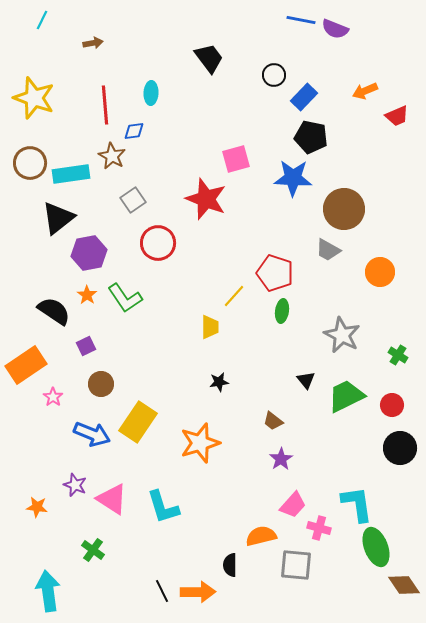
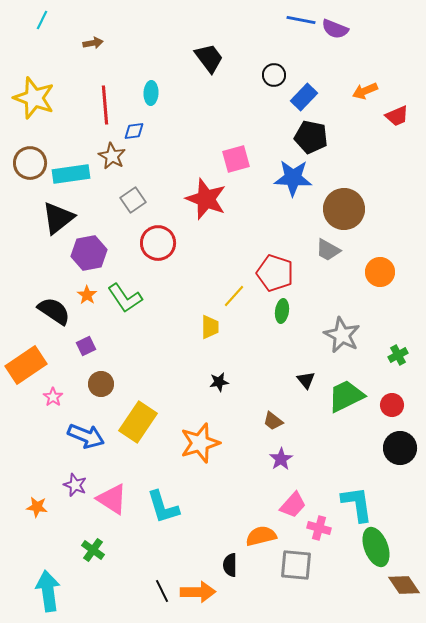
green cross at (398, 355): rotated 30 degrees clockwise
blue arrow at (92, 434): moved 6 px left, 2 px down
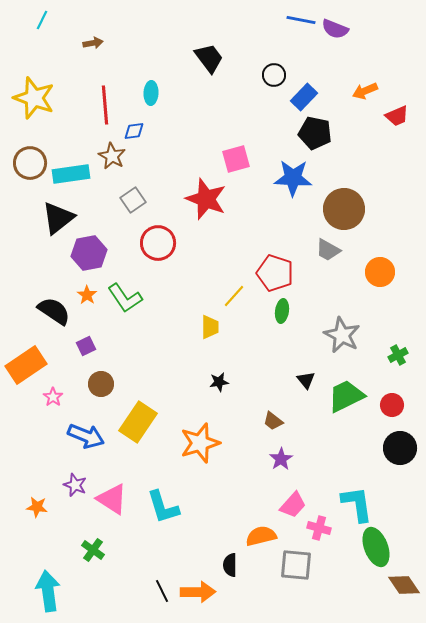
black pentagon at (311, 137): moved 4 px right, 4 px up
